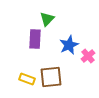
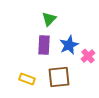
green triangle: moved 2 px right
purple rectangle: moved 9 px right, 6 px down
brown square: moved 8 px right
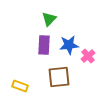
blue star: rotated 18 degrees clockwise
yellow rectangle: moved 7 px left, 7 px down
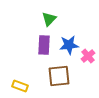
brown square: moved 1 px up
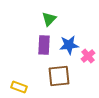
yellow rectangle: moved 1 px left, 1 px down
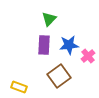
brown square: rotated 30 degrees counterclockwise
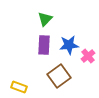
green triangle: moved 4 px left
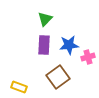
pink cross: moved 1 px down; rotated 24 degrees clockwise
brown square: moved 1 px left, 1 px down
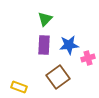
pink cross: moved 1 px down
